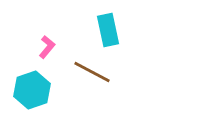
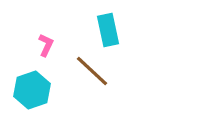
pink L-shape: moved 1 px left, 2 px up; rotated 15 degrees counterclockwise
brown line: moved 1 px up; rotated 15 degrees clockwise
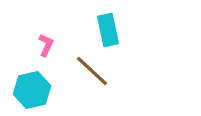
cyan hexagon: rotated 6 degrees clockwise
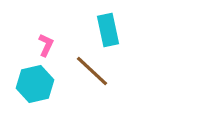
cyan hexagon: moved 3 px right, 6 px up
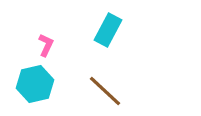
cyan rectangle: rotated 40 degrees clockwise
brown line: moved 13 px right, 20 px down
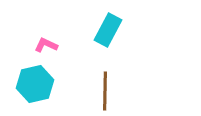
pink L-shape: rotated 90 degrees counterclockwise
brown line: rotated 48 degrees clockwise
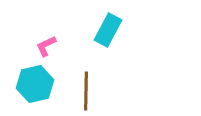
pink L-shape: moved 1 px down; rotated 50 degrees counterclockwise
brown line: moved 19 px left
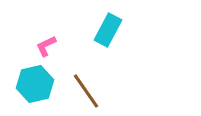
brown line: rotated 36 degrees counterclockwise
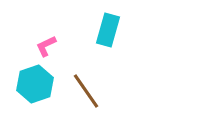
cyan rectangle: rotated 12 degrees counterclockwise
cyan hexagon: rotated 6 degrees counterclockwise
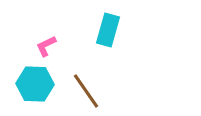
cyan hexagon: rotated 21 degrees clockwise
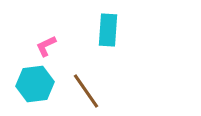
cyan rectangle: rotated 12 degrees counterclockwise
cyan hexagon: rotated 9 degrees counterclockwise
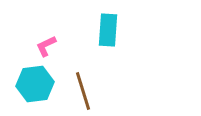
brown line: moved 3 px left; rotated 18 degrees clockwise
